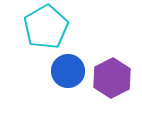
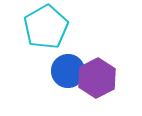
purple hexagon: moved 15 px left
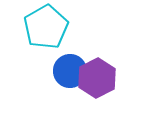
blue circle: moved 2 px right
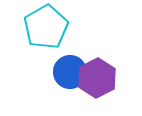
blue circle: moved 1 px down
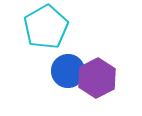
blue circle: moved 2 px left, 1 px up
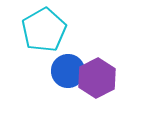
cyan pentagon: moved 2 px left, 3 px down
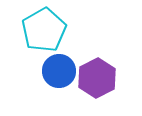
blue circle: moved 9 px left
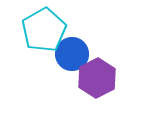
blue circle: moved 13 px right, 17 px up
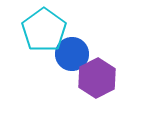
cyan pentagon: rotated 6 degrees counterclockwise
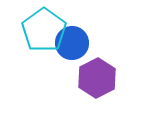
blue circle: moved 11 px up
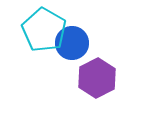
cyan pentagon: rotated 6 degrees counterclockwise
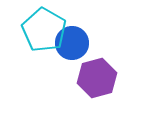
purple hexagon: rotated 12 degrees clockwise
